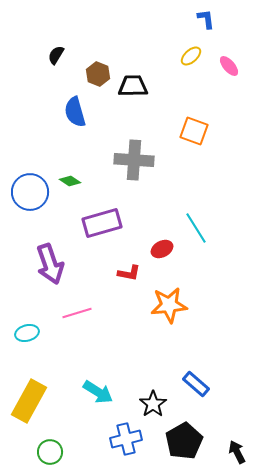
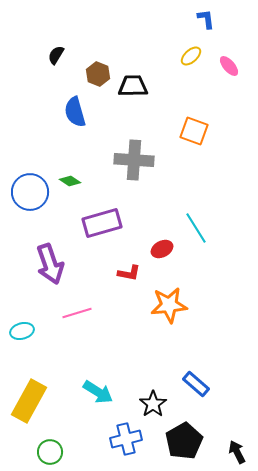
cyan ellipse: moved 5 px left, 2 px up
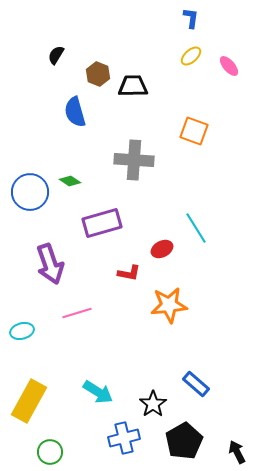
blue L-shape: moved 15 px left, 1 px up; rotated 15 degrees clockwise
blue cross: moved 2 px left, 1 px up
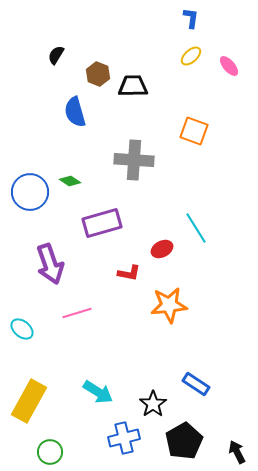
cyan ellipse: moved 2 px up; rotated 55 degrees clockwise
blue rectangle: rotated 8 degrees counterclockwise
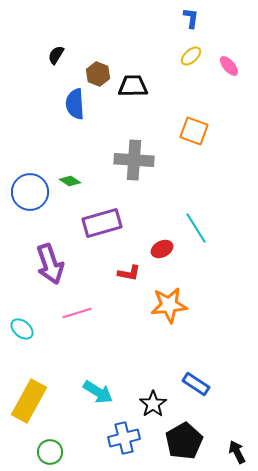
blue semicircle: moved 8 px up; rotated 12 degrees clockwise
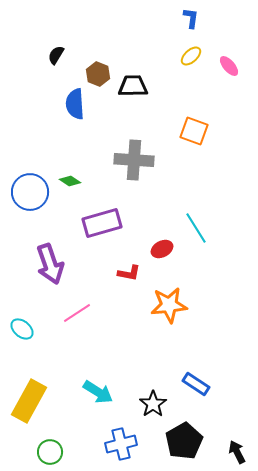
pink line: rotated 16 degrees counterclockwise
blue cross: moved 3 px left, 6 px down
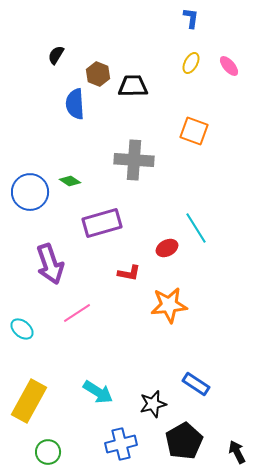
yellow ellipse: moved 7 px down; rotated 20 degrees counterclockwise
red ellipse: moved 5 px right, 1 px up
black star: rotated 20 degrees clockwise
green circle: moved 2 px left
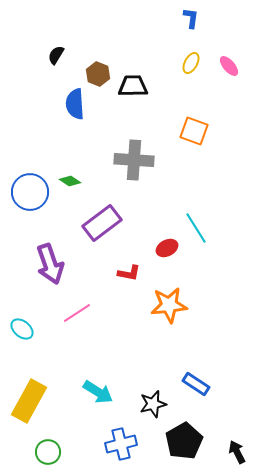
purple rectangle: rotated 21 degrees counterclockwise
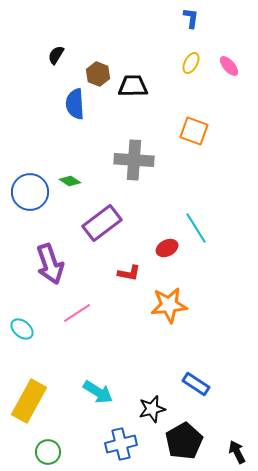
black star: moved 1 px left, 5 px down
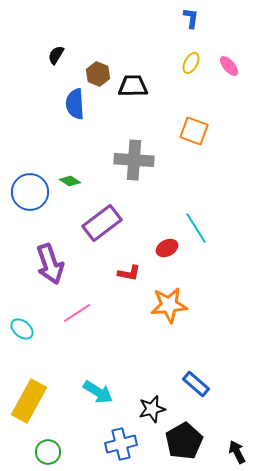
blue rectangle: rotated 8 degrees clockwise
